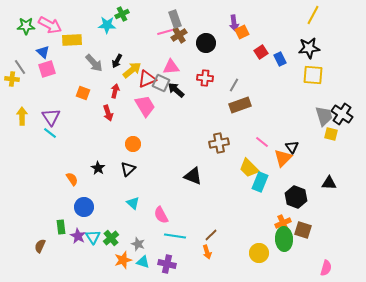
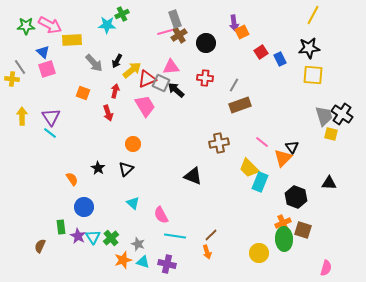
black triangle at (128, 169): moved 2 px left
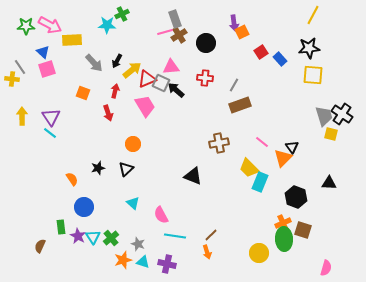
blue rectangle at (280, 59): rotated 16 degrees counterclockwise
black star at (98, 168): rotated 24 degrees clockwise
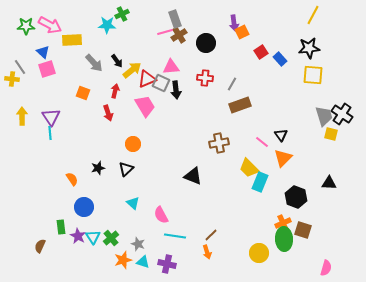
black arrow at (117, 61): rotated 64 degrees counterclockwise
gray line at (234, 85): moved 2 px left, 1 px up
black arrow at (176, 90): rotated 138 degrees counterclockwise
cyan line at (50, 133): rotated 48 degrees clockwise
black triangle at (292, 147): moved 11 px left, 12 px up
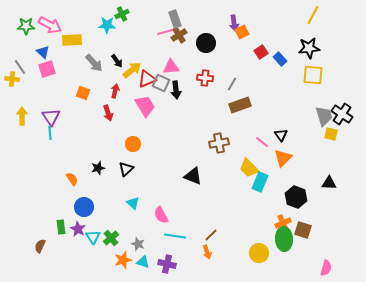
purple star at (78, 236): moved 7 px up
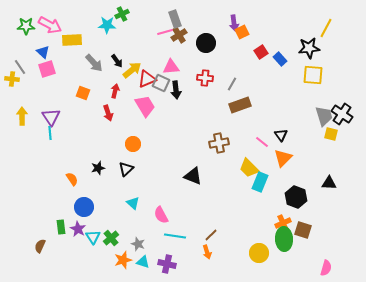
yellow line at (313, 15): moved 13 px right, 13 px down
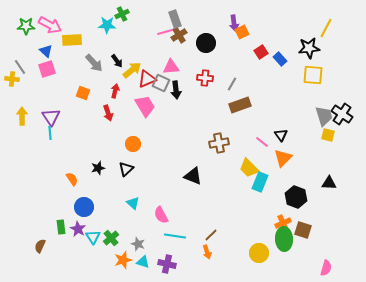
blue triangle at (43, 52): moved 3 px right, 1 px up
yellow square at (331, 134): moved 3 px left, 1 px down
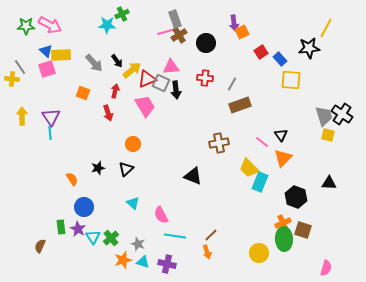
yellow rectangle at (72, 40): moved 11 px left, 15 px down
yellow square at (313, 75): moved 22 px left, 5 px down
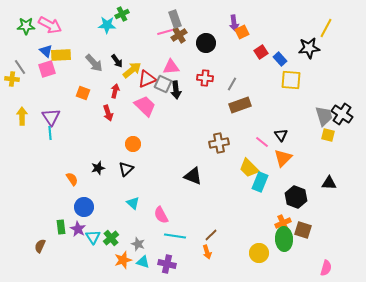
gray square at (161, 83): moved 2 px right, 1 px down
pink trapezoid at (145, 106): rotated 15 degrees counterclockwise
